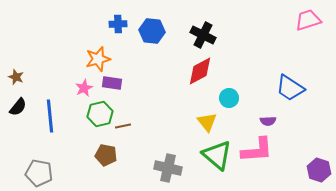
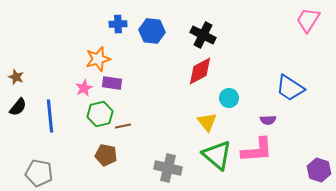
pink trapezoid: rotated 40 degrees counterclockwise
purple semicircle: moved 1 px up
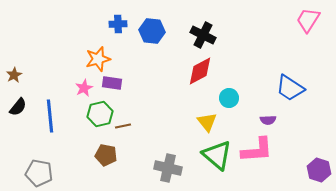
brown star: moved 2 px left, 2 px up; rotated 21 degrees clockwise
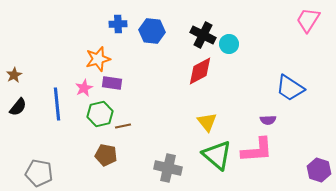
cyan circle: moved 54 px up
blue line: moved 7 px right, 12 px up
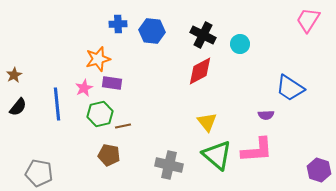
cyan circle: moved 11 px right
purple semicircle: moved 2 px left, 5 px up
brown pentagon: moved 3 px right
gray cross: moved 1 px right, 3 px up
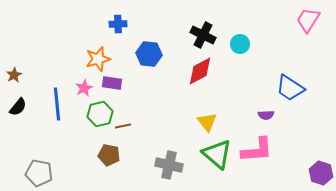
blue hexagon: moved 3 px left, 23 px down
green triangle: moved 1 px up
purple hexagon: moved 2 px right, 3 px down
